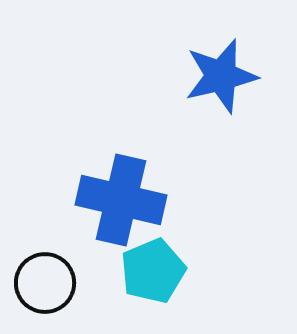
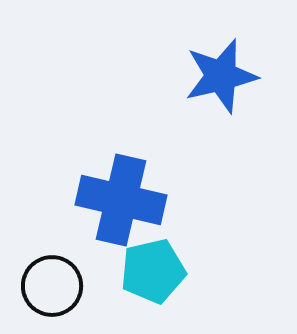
cyan pentagon: rotated 10 degrees clockwise
black circle: moved 7 px right, 3 px down
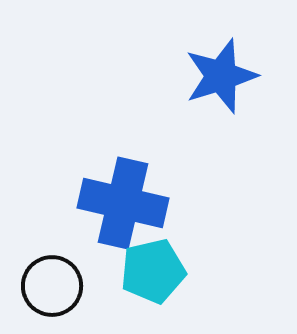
blue star: rotated 4 degrees counterclockwise
blue cross: moved 2 px right, 3 px down
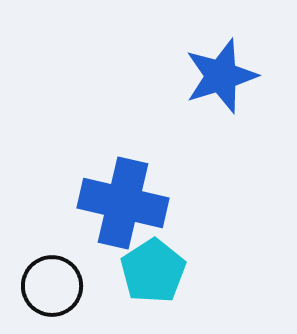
cyan pentagon: rotated 20 degrees counterclockwise
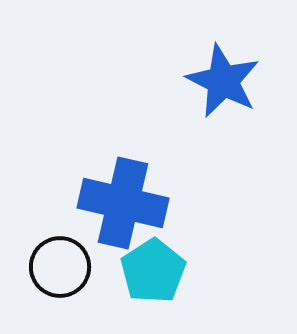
blue star: moved 2 px right, 5 px down; rotated 28 degrees counterclockwise
black circle: moved 8 px right, 19 px up
